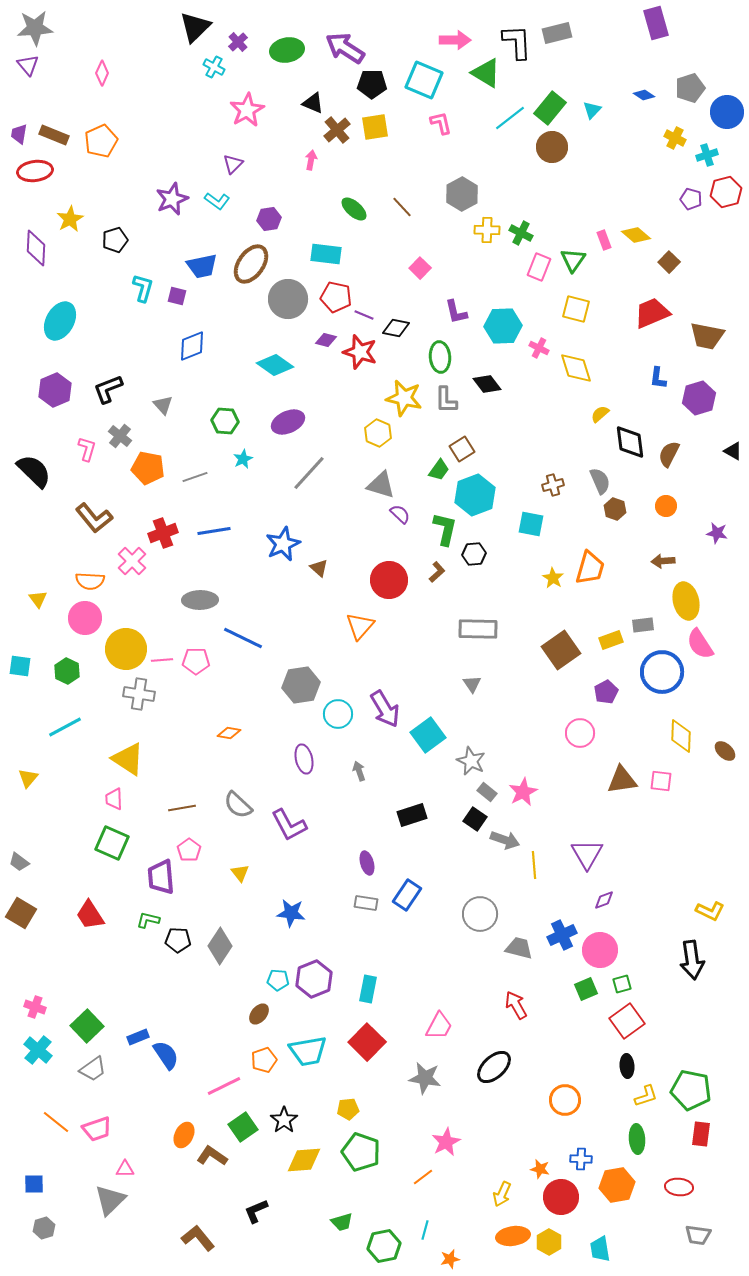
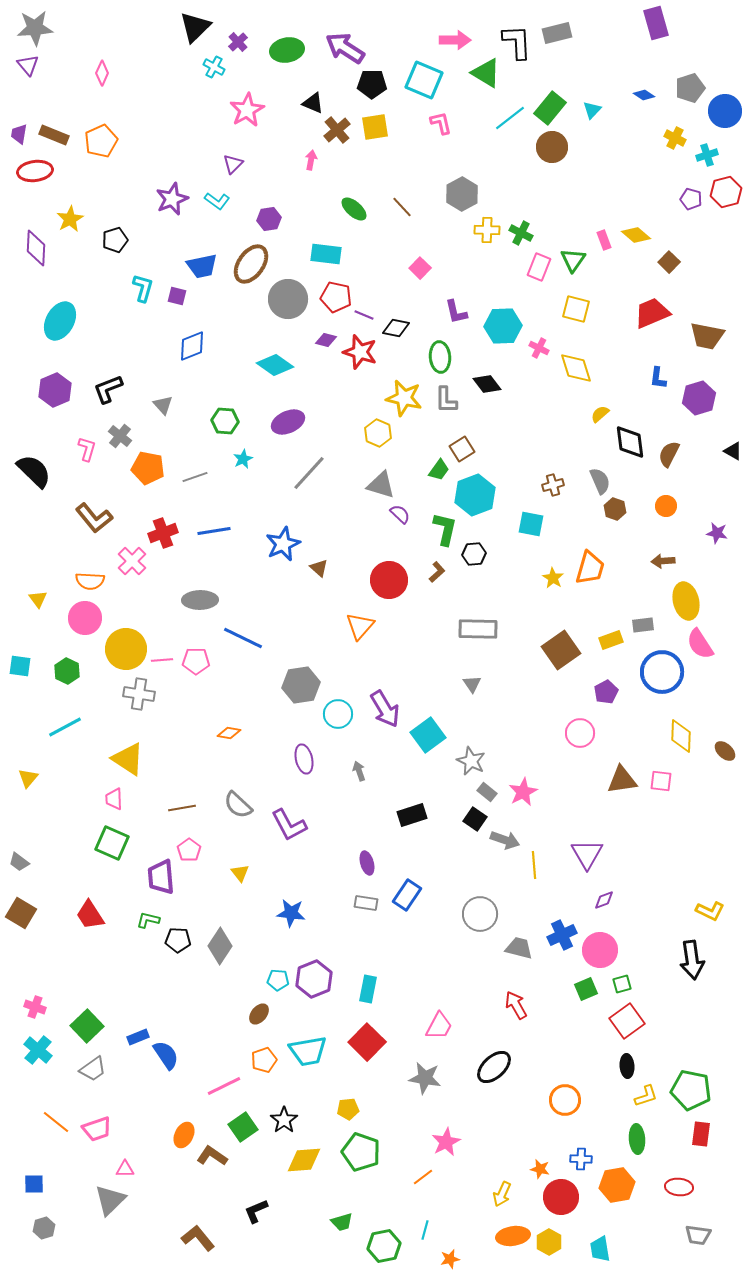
blue circle at (727, 112): moved 2 px left, 1 px up
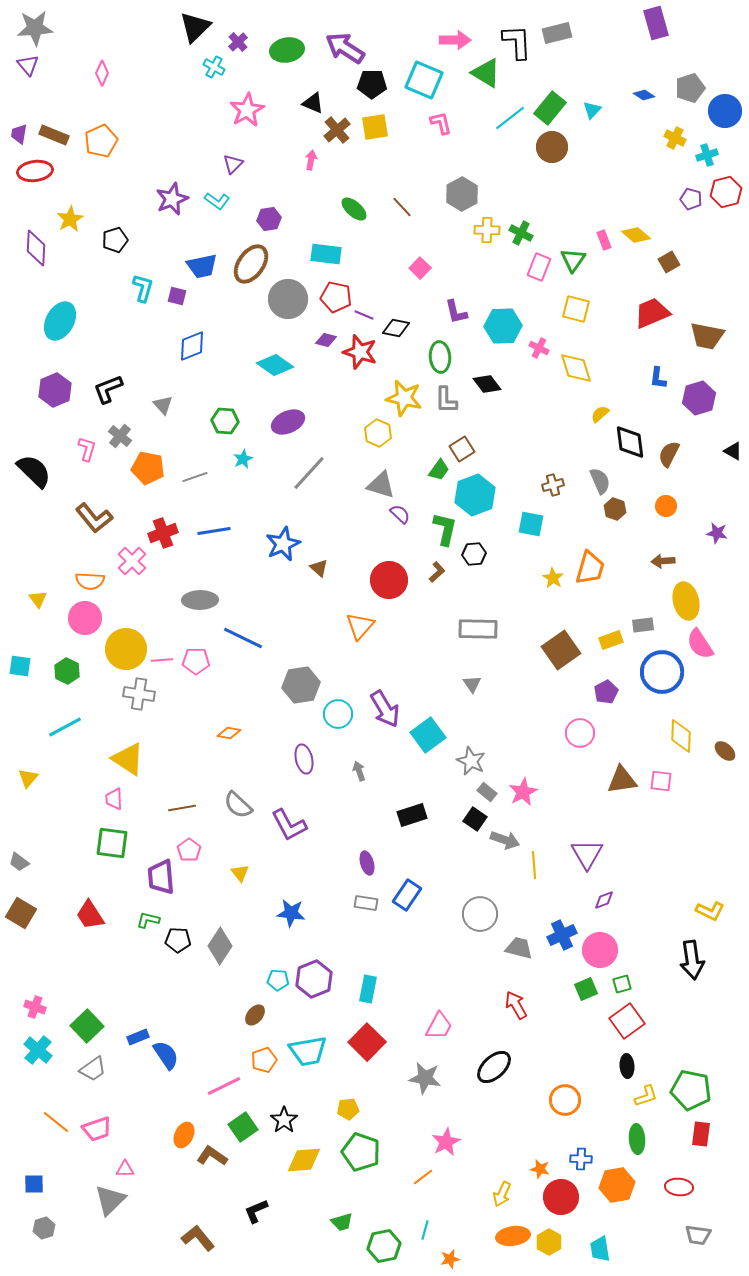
brown square at (669, 262): rotated 15 degrees clockwise
green square at (112, 843): rotated 16 degrees counterclockwise
brown ellipse at (259, 1014): moved 4 px left, 1 px down
